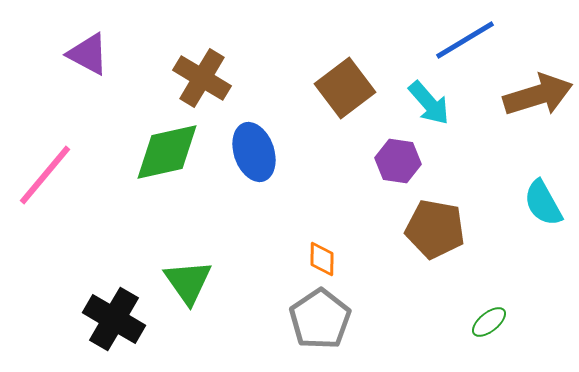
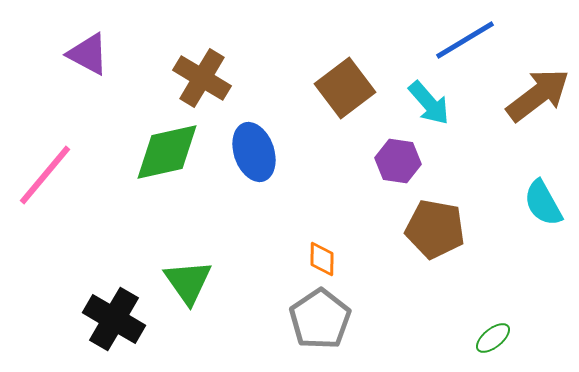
brown arrow: rotated 20 degrees counterclockwise
green ellipse: moved 4 px right, 16 px down
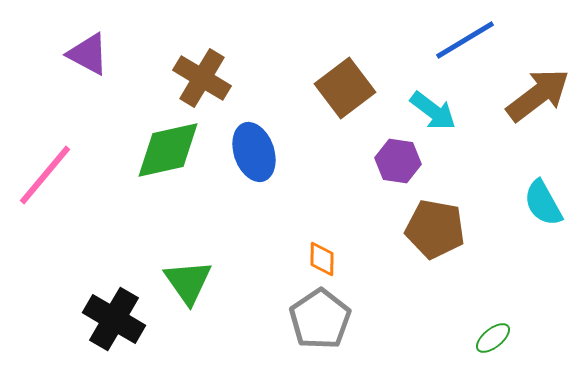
cyan arrow: moved 4 px right, 8 px down; rotated 12 degrees counterclockwise
green diamond: moved 1 px right, 2 px up
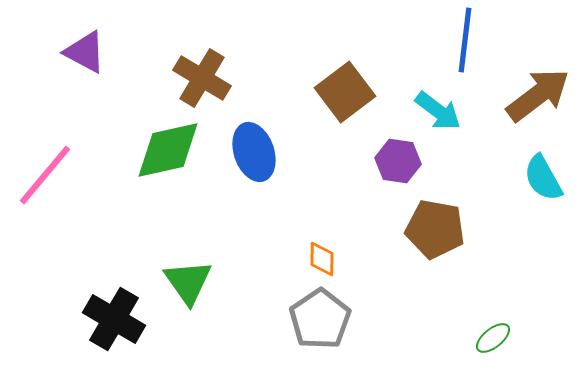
blue line: rotated 52 degrees counterclockwise
purple triangle: moved 3 px left, 2 px up
brown square: moved 4 px down
cyan arrow: moved 5 px right
cyan semicircle: moved 25 px up
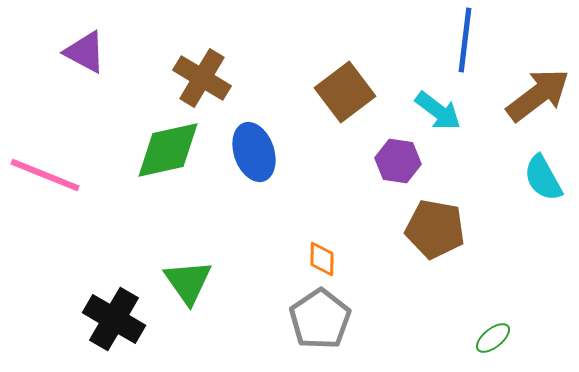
pink line: rotated 72 degrees clockwise
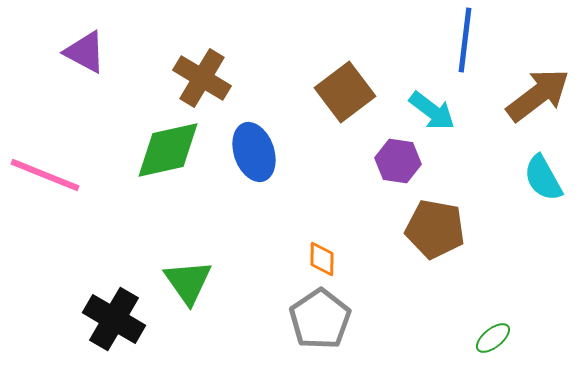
cyan arrow: moved 6 px left
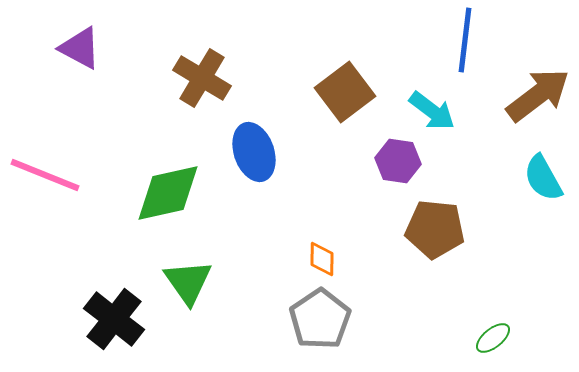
purple triangle: moved 5 px left, 4 px up
green diamond: moved 43 px down
brown pentagon: rotated 4 degrees counterclockwise
black cross: rotated 8 degrees clockwise
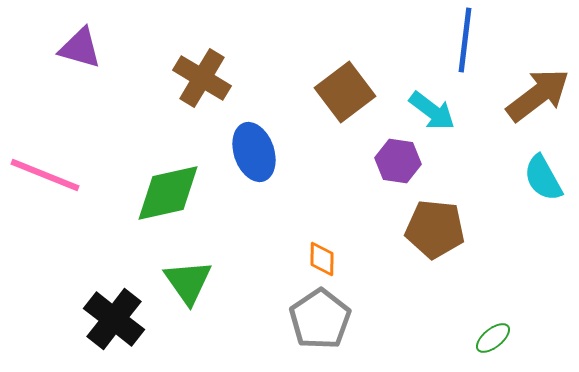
purple triangle: rotated 12 degrees counterclockwise
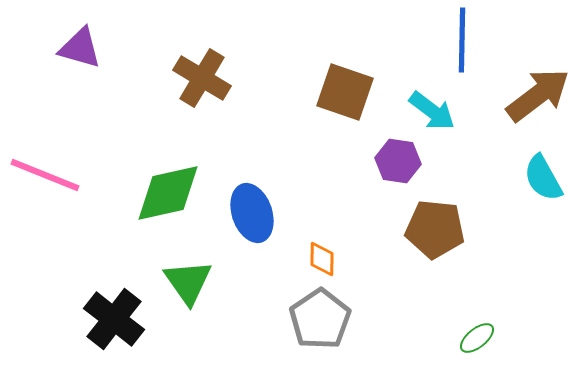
blue line: moved 3 px left; rotated 6 degrees counterclockwise
brown square: rotated 34 degrees counterclockwise
blue ellipse: moved 2 px left, 61 px down
green ellipse: moved 16 px left
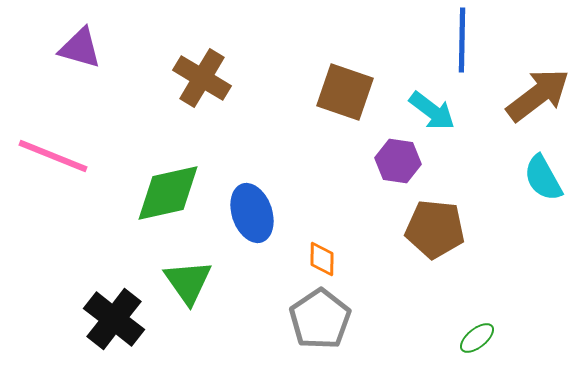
pink line: moved 8 px right, 19 px up
